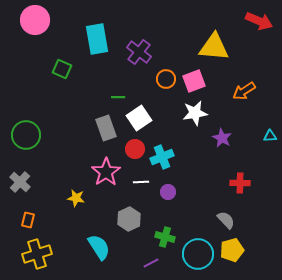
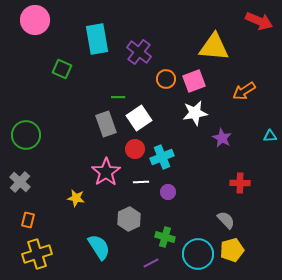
gray rectangle: moved 4 px up
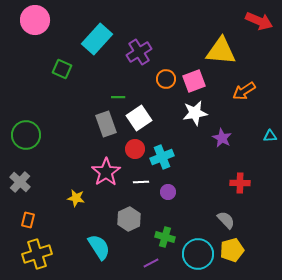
cyan rectangle: rotated 52 degrees clockwise
yellow triangle: moved 7 px right, 4 px down
purple cross: rotated 20 degrees clockwise
